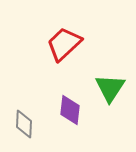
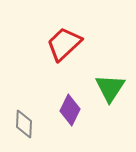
purple diamond: rotated 20 degrees clockwise
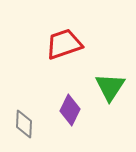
red trapezoid: rotated 24 degrees clockwise
green triangle: moved 1 px up
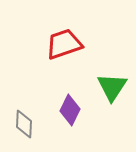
green triangle: moved 2 px right
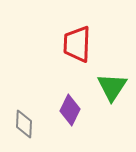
red trapezoid: moved 13 px right; rotated 69 degrees counterclockwise
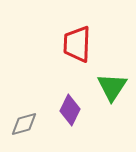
gray diamond: rotated 72 degrees clockwise
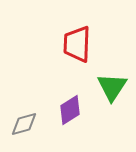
purple diamond: rotated 32 degrees clockwise
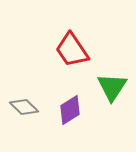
red trapezoid: moved 5 px left, 6 px down; rotated 36 degrees counterclockwise
gray diamond: moved 17 px up; rotated 60 degrees clockwise
